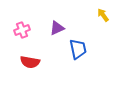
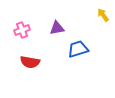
purple triangle: rotated 14 degrees clockwise
blue trapezoid: rotated 95 degrees counterclockwise
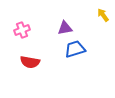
purple triangle: moved 8 px right
blue trapezoid: moved 3 px left
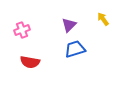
yellow arrow: moved 4 px down
purple triangle: moved 4 px right, 3 px up; rotated 35 degrees counterclockwise
